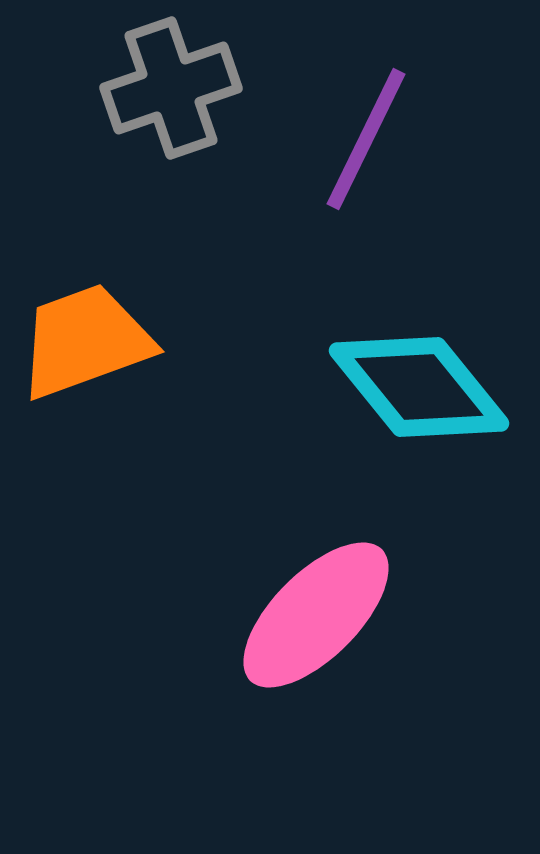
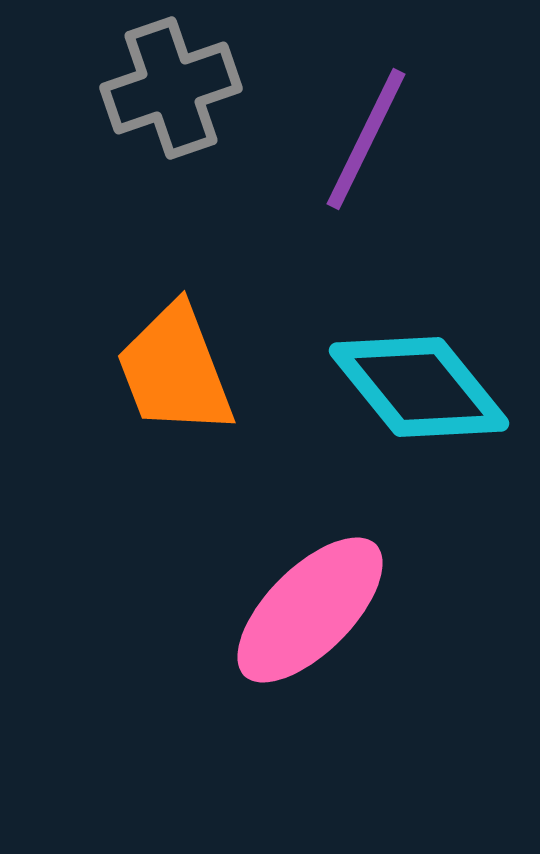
orange trapezoid: moved 90 px right, 29 px down; rotated 91 degrees counterclockwise
pink ellipse: moved 6 px left, 5 px up
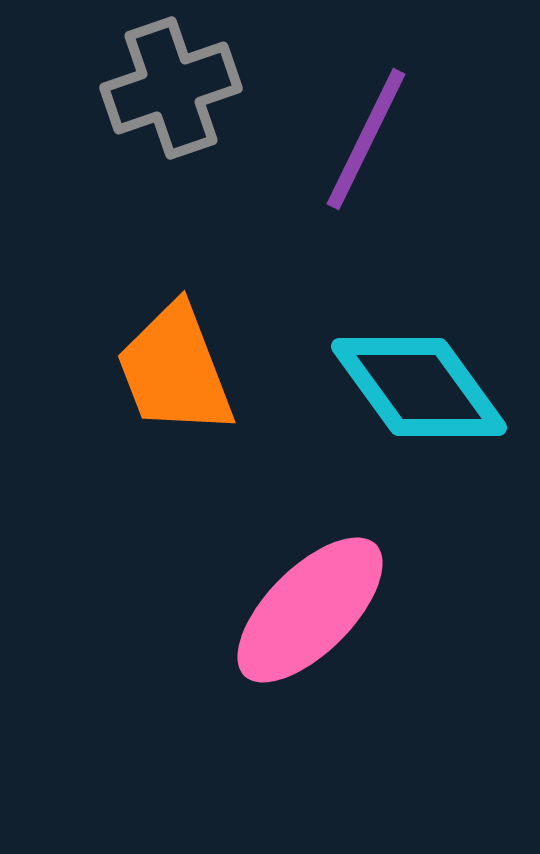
cyan diamond: rotated 3 degrees clockwise
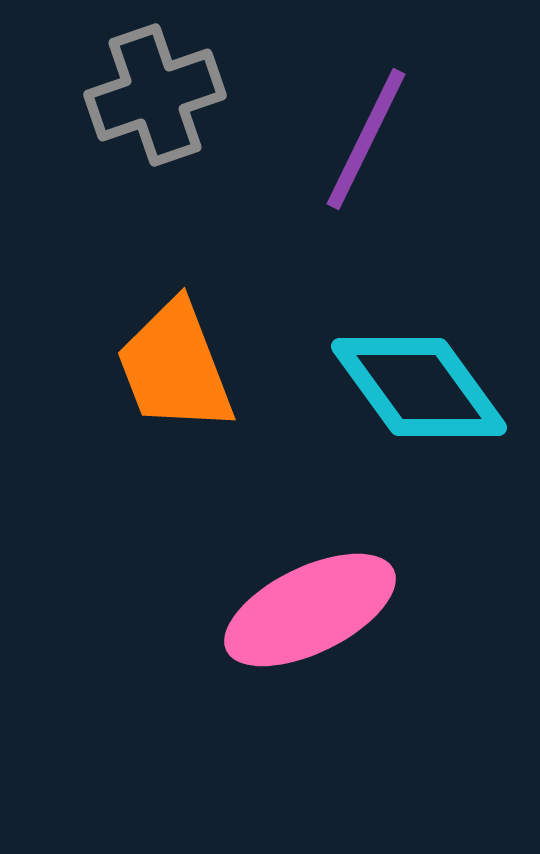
gray cross: moved 16 px left, 7 px down
orange trapezoid: moved 3 px up
pink ellipse: rotated 19 degrees clockwise
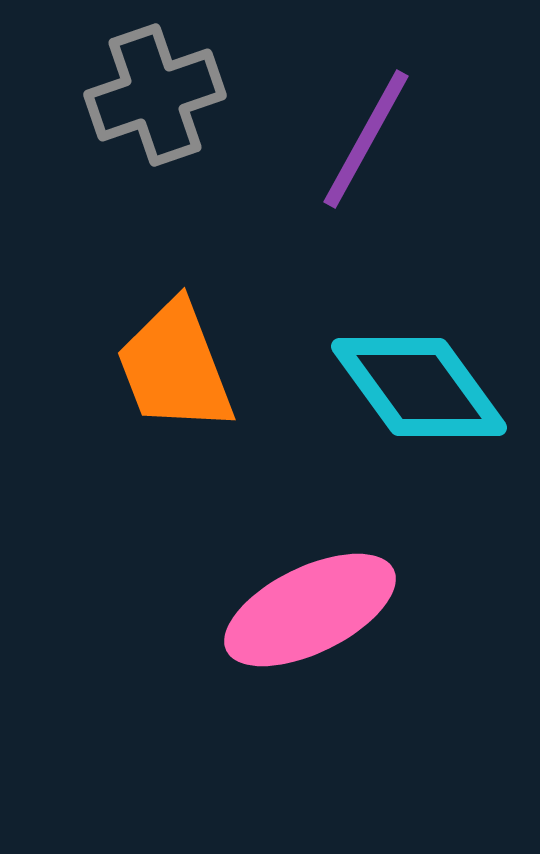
purple line: rotated 3 degrees clockwise
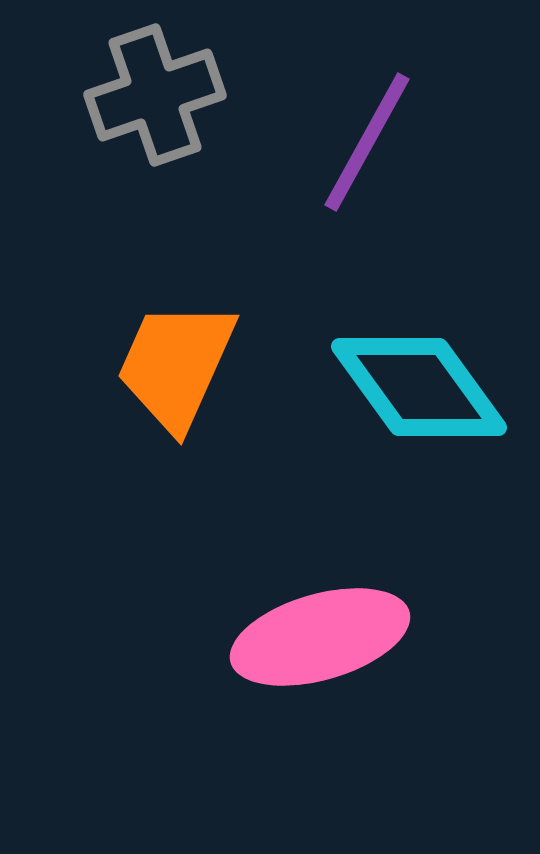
purple line: moved 1 px right, 3 px down
orange trapezoid: moved 1 px right, 2 px up; rotated 45 degrees clockwise
pink ellipse: moved 10 px right, 27 px down; rotated 10 degrees clockwise
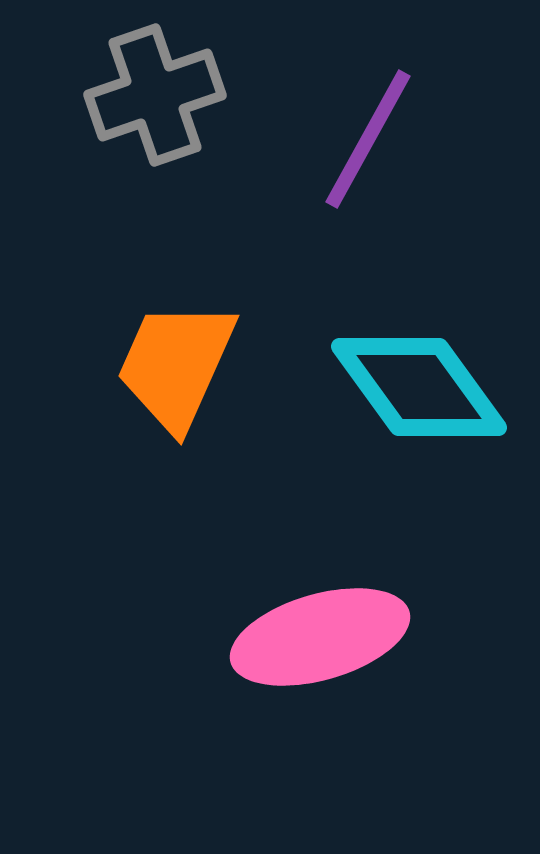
purple line: moved 1 px right, 3 px up
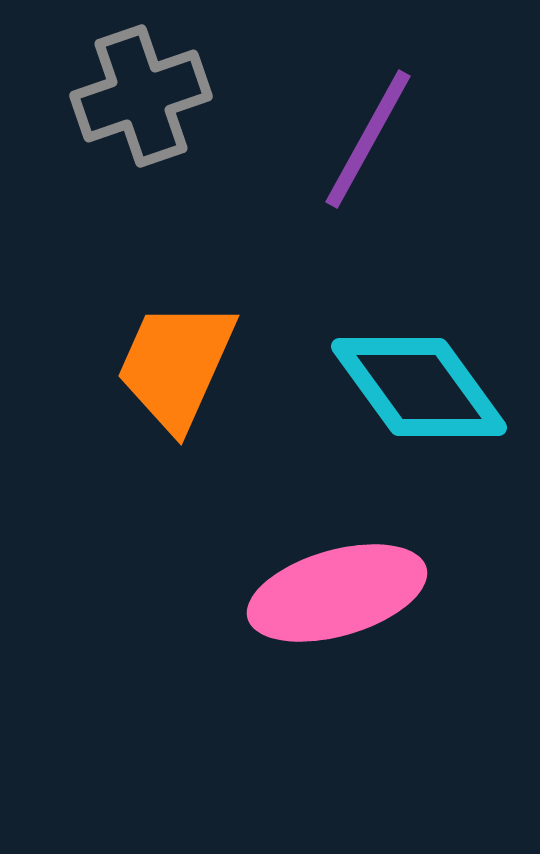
gray cross: moved 14 px left, 1 px down
pink ellipse: moved 17 px right, 44 px up
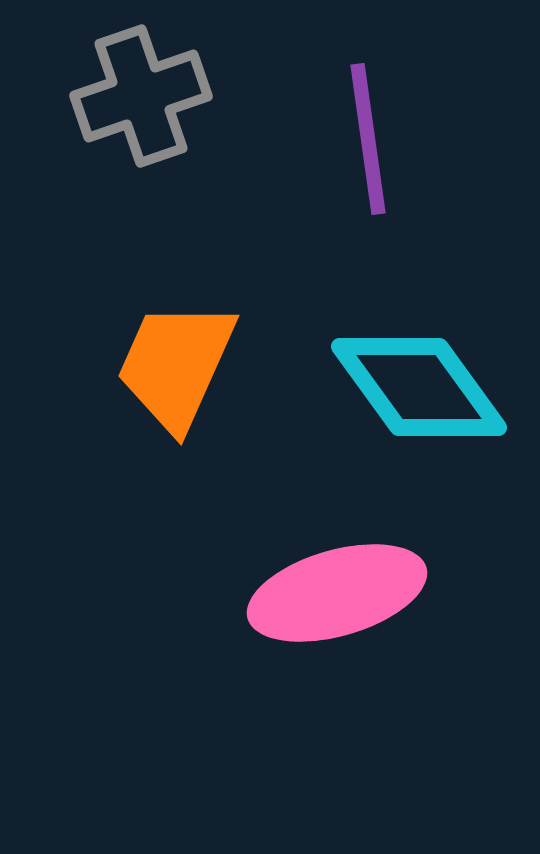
purple line: rotated 37 degrees counterclockwise
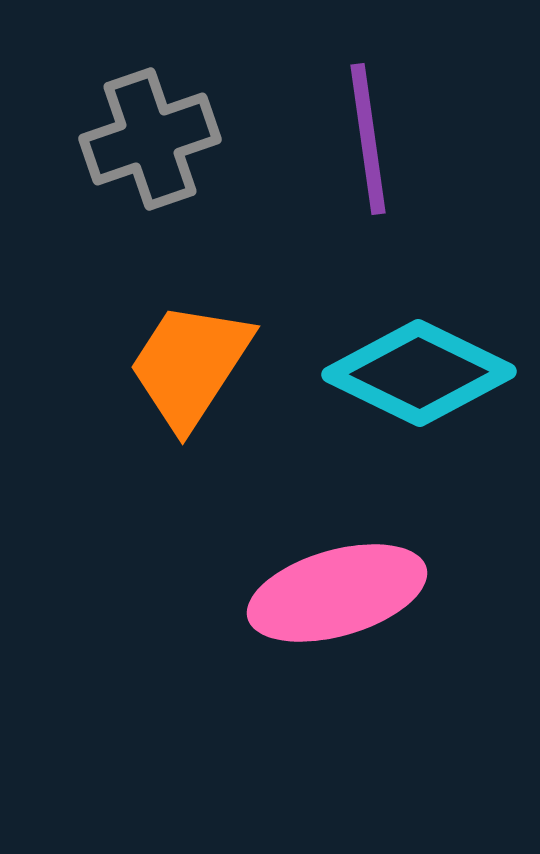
gray cross: moved 9 px right, 43 px down
orange trapezoid: moved 14 px right; rotated 9 degrees clockwise
cyan diamond: moved 14 px up; rotated 28 degrees counterclockwise
